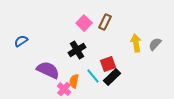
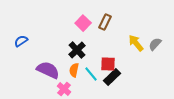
pink square: moved 1 px left
yellow arrow: rotated 30 degrees counterclockwise
black cross: rotated 12 degrees counterclockwise
red square: rotated 21 degrees clockwise
cyan line: moved 2 px left, 2 px up
orange semicircle: moved 11 px up
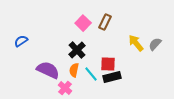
black rectangle: rotated 30 degrees clockwise
pink cross: moved 1 px right, 1 px up
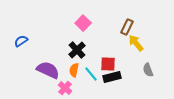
brown rectangle: moved 22 px right, 5 px down
gray semicircle: moved 7 px left, 26 px down; rotated 64 degrees counterclockwise
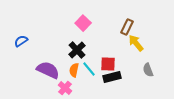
cyan line: moved 2 px left, 5 px up
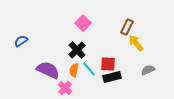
gray semicircle: rotated 88 degrees clockwise
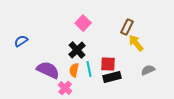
cyan line: rotated 28 degrees clockwise
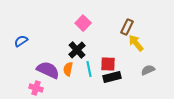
orange semicircle: moved 6 px left, 1 px up
pink cross: moved 29 px left; rotated 24 degrees counterclockwise
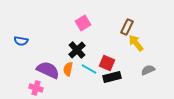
pink square: rotated 14 degrees clockwise
blue semicircle: rotated 136 degrees counterclockwise
red square: moved 1 px left, 1 px up; rotated 21 degrees clockwise
cyan line: rotated 49 degrees counterclockwise
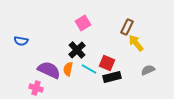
purple semicircle: moved 1 px right
